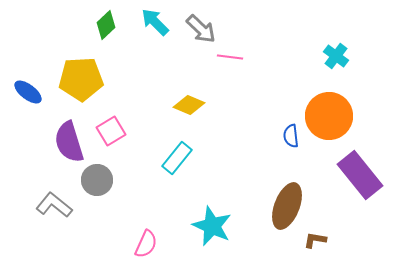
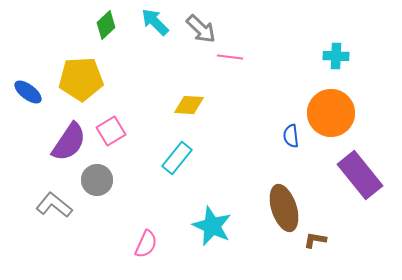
cyan cross: rotated 35 degrees counterclockwise
yellow diamond: rotated 20 degrees counterclockwise
orange circle: moved 2 px right, 3 px up
purple semicircle: rotated 129 degrees counterclockwise
brown ellipse: moved 3 px left, 2 px down; rotated 39 degrees counterclockwise
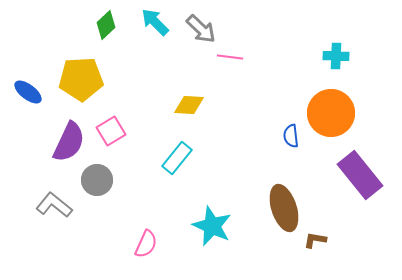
purple semicircle: rotated 9 degrees counterclockwise
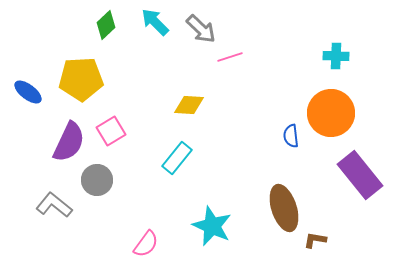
pink line: rotated 25 degrees counterclockwise
pink semicircle: rotated 12 degrees clockwise
